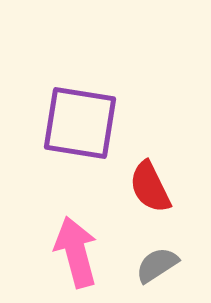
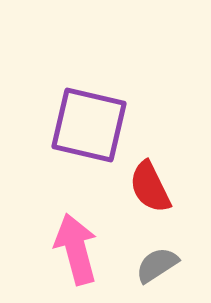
purple square: moved 9 px right, 2 px down; rotated 4 degrees clockwise
pink arrow: moved 3 px up
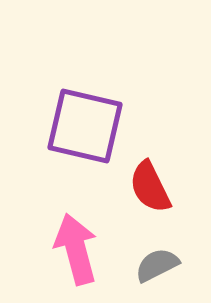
purple square: moved 4 px left, 1 px down
gray semicircle: rotated 6 degrees clockwise
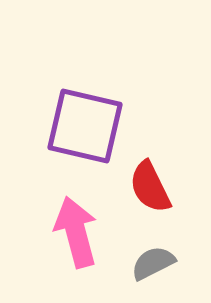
pink arrow: moved 17 px up
gray semicircle: moved 4 px left, 2 px up
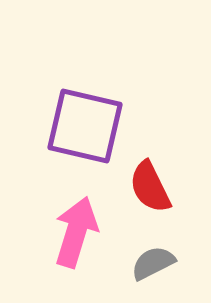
pink arrow: rotated 32 degrees clockwise
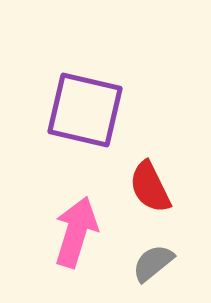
purple square: moved 16 px up
gray semicircle: rotated 12 degrees counterclockwise
